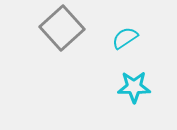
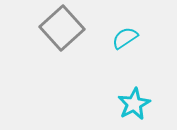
cyan star: moved 17 px down; rotated 28 degrees counterclockwise
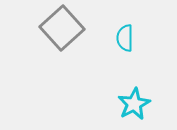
cyan semicircle: rotated 56 degrees counterclockwise
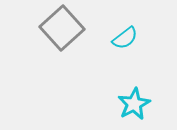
cyan semicircle: rotated 128 degrees counterclockwise
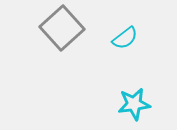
cyan star: rotated 20 degrees clockwise
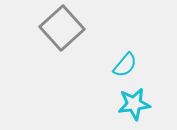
cyan semicircle: moved 27 px down; rotated 12 degrees counterclockwise
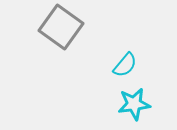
gray square: moved 1 px left, 1 px up; rotated 12 degrees counterclockwise
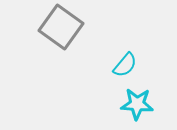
cyan star: moved 3 px right; rotated 12 degrees clockwise
